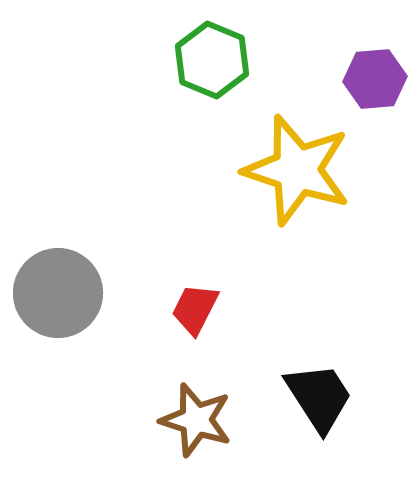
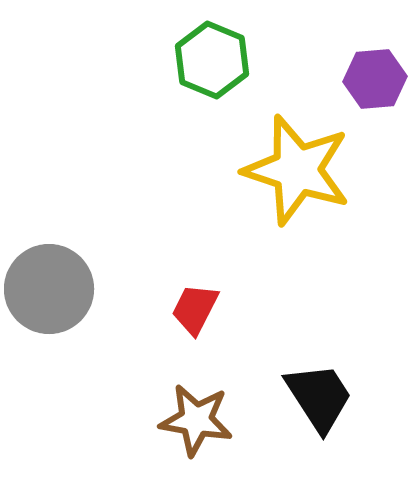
gray circle: moved 9 px left, 4 px up
brown star: rotated 8 degrees counterclockwise
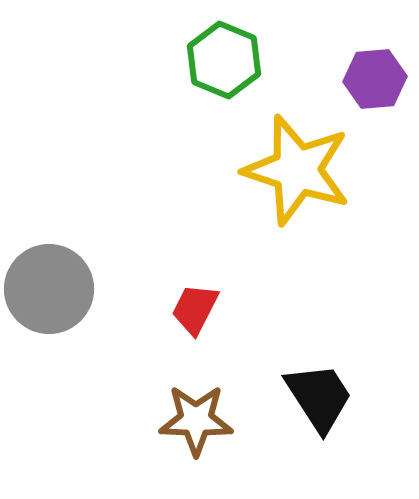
green hexagon: moved 12 px right
brown star: rotated 8 degrees counterclockwise
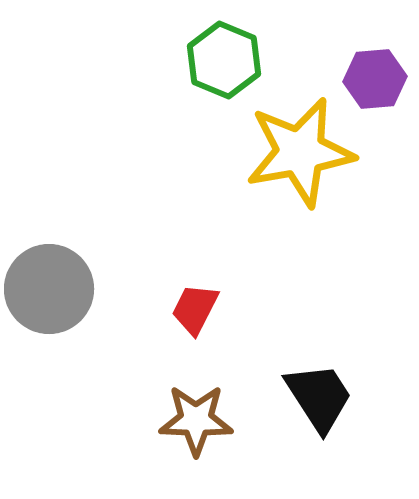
yellow star: moved 3 px right, 18 px up; rotated 28 degrees counterclockwise
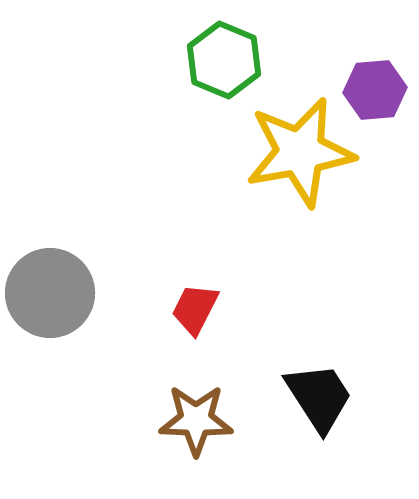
purple hexagon: moved 11 px down
gray circle: moved 1 px right, 4 px down
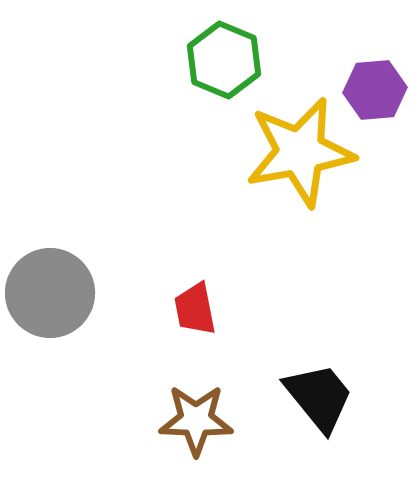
red trapezoid: rotated 38 degrees counterclockwise
black trapezoid: rotated 6 degrees counterclockwise
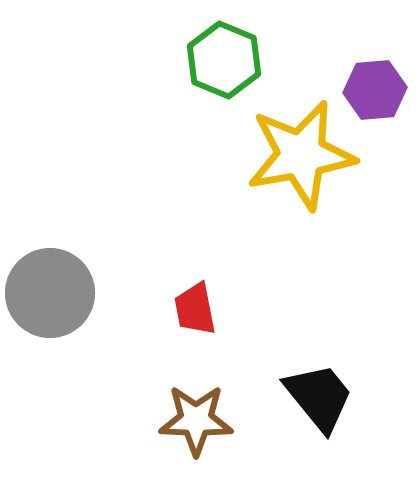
yellow star: moved 1 px right, 3 px down
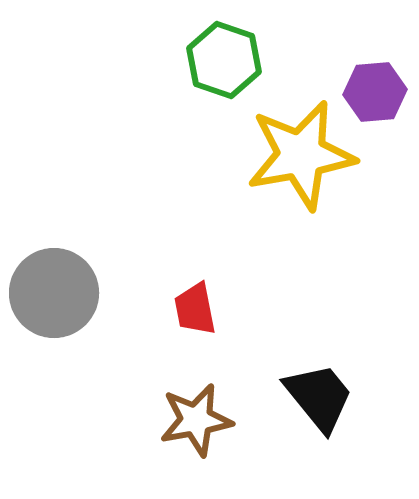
green hexagon: rotated 4 degrees counterclockwise
purple hexagon: moved 2 px down
gray circle: moved 4 px right
brown star: rotated 12 degrees counterclockwise
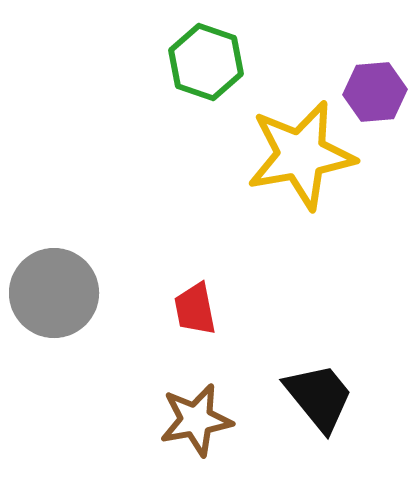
green hexagon: moved 18 px left, 2 px down
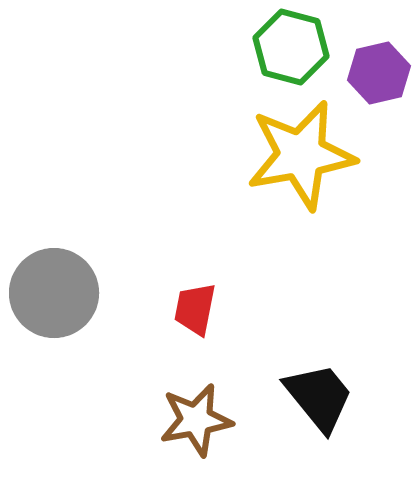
green hexagon: moved 85 px right, 15 px up; rotated 4 degrees counterclockwise
purple hexagon: moved 4 px right, 19 px up; rotated 8 degrees counterclockwise
red trapezoid: rotated 22 degrees clockwise
